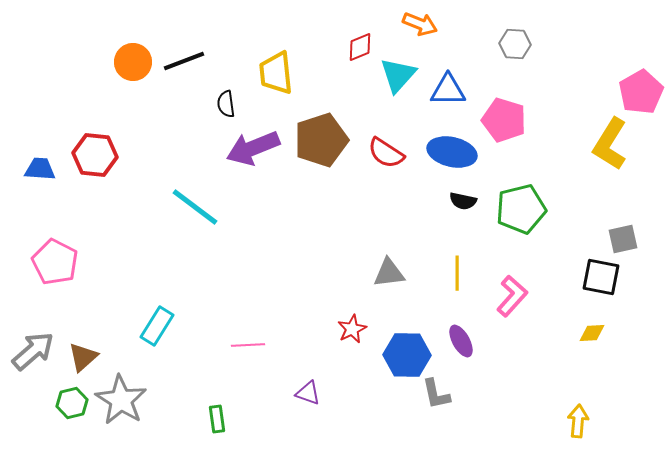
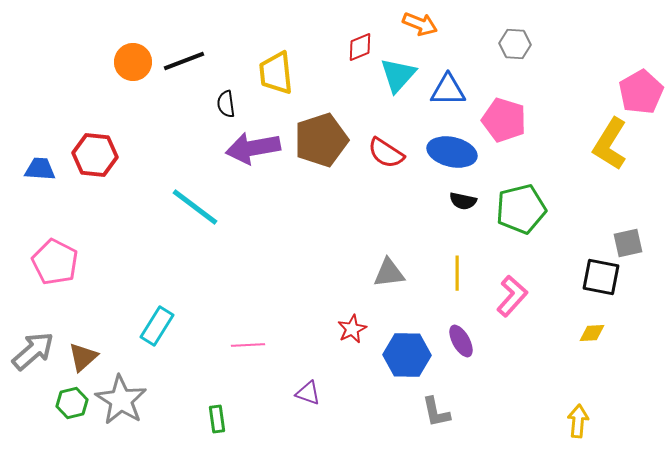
purple arrow at (253, 148): rotated 12 degrees clockwise
gray square at (623, 239): moved 5 px right, 4 px down
gray L-shape at (436, 394): moved 18 px down
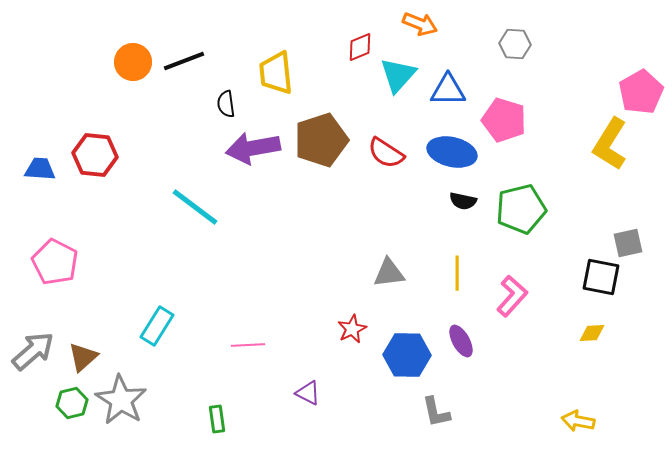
purple triangle at (308, 393): rotated 8 degrees clockwise
yellow arrow at (578, 421): rotated 84 degrees counterclockwise
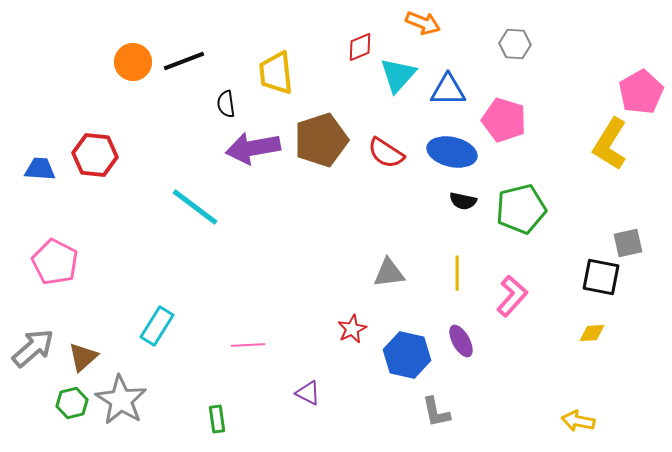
orange arrow at (420, 24): moved 3 px right, 1 px up
gray arrow at (33, 351): moved 3 px up
blue hexagon at (407, 355): rotated 12 degrees clockwise
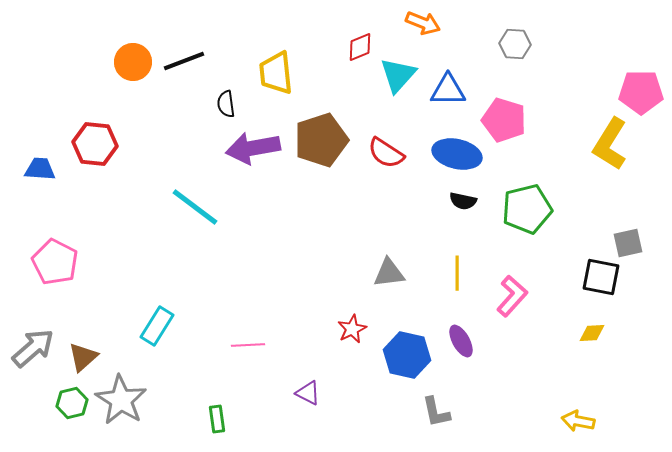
pink pentagon at (641, 92): rotated 30 degrees clockwise
blue ellipse at (452, 152): moved 5 px right, 2 px down
red hexagon at (95, 155): moved 11 px up
green pentagon at (521, 209): moved 6 px right
